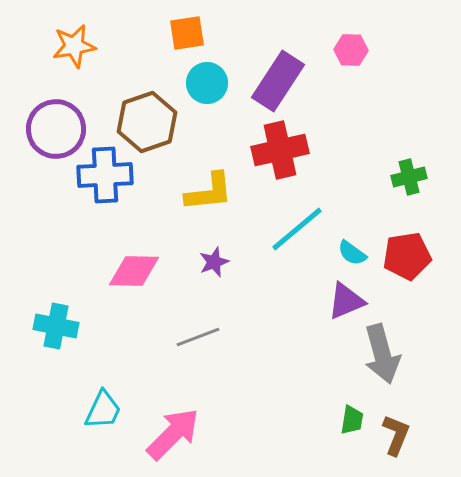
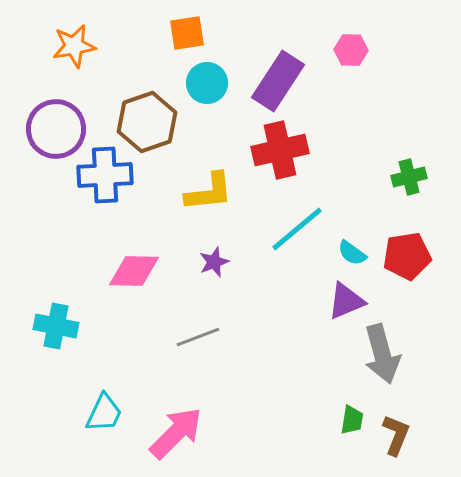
cyan trapezoid: moved 1 px right, 3 px down
pink arrow: moved 3 px right, 1 px up
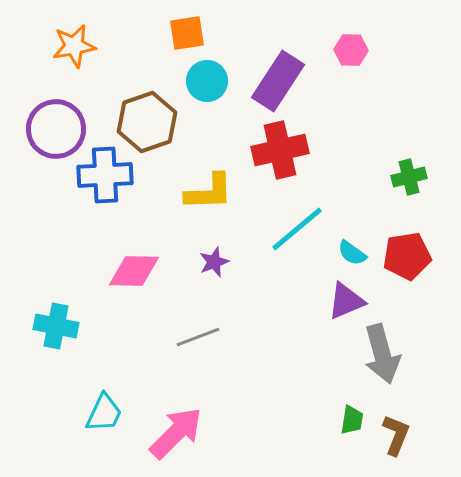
cyan circle: moved 2 px up
yellow L-shape: rotated 4 degrees clockwise
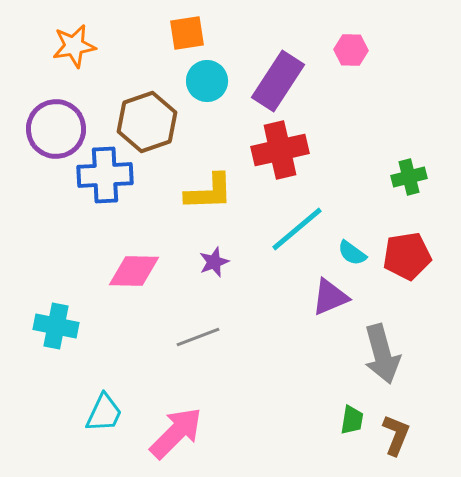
purple triangle: moved 16 px left, 4 px up
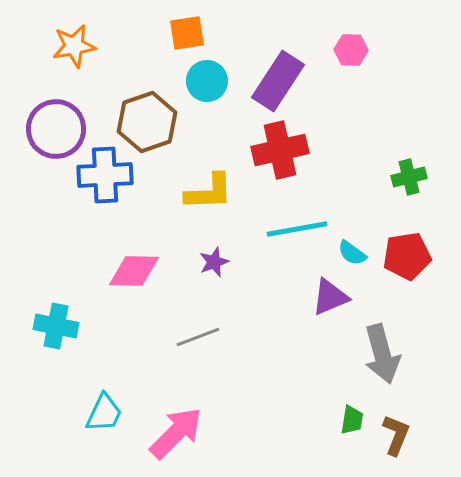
cyan line: rotated 30 degrees clockwise
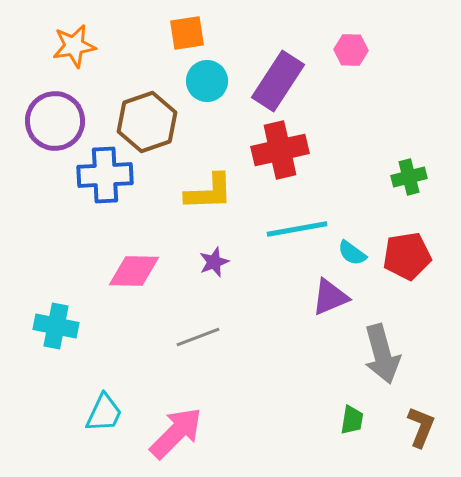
purple circle: moved 1 px left, 8 px up
brown L-shape: moved 25 px right, 8 px up
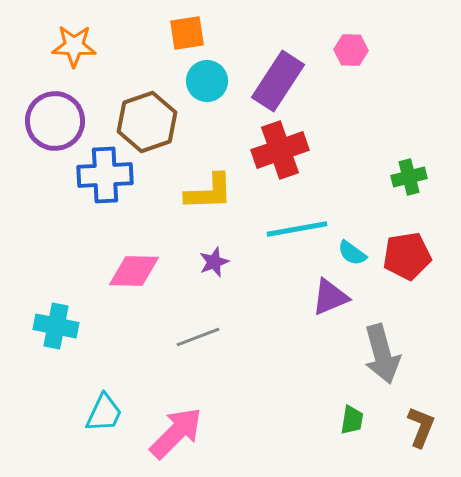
orange star: rotated 12 degrees clockwise
red cross: rotated 6 degrees counterclockwise
